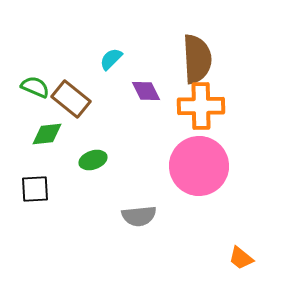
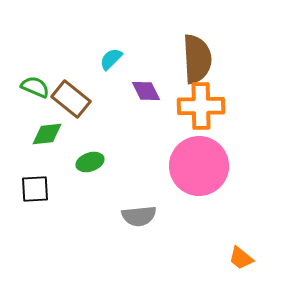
green ellipse: moved 3 px left, 2 px down
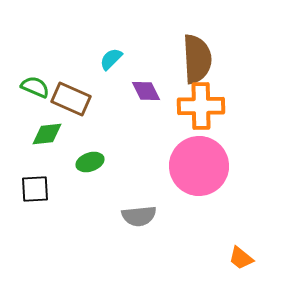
brown rectangle: rotated 15 degrees counterclockwise
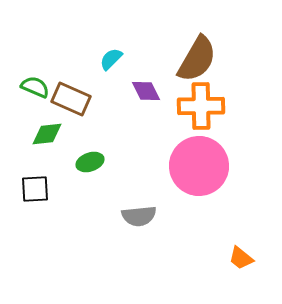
brown semicircle: rotated 33 degrees clockwise
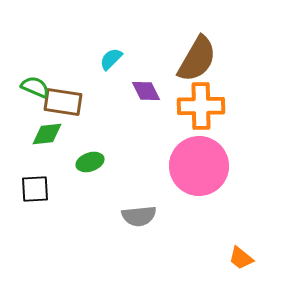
brown rectangle: moved 8 px left, 3 px down; rotated 15 degrees counterclockwise
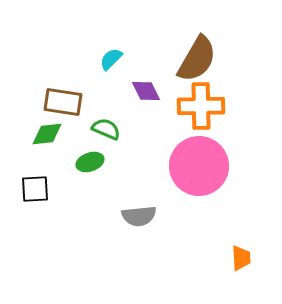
green semicircle: moved 71 px right, 42 px down
orange trapezoid: rotated 132 degrees counterclockwise
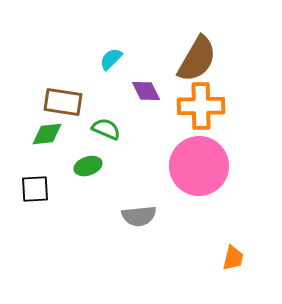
green ellipse: moved 2 px left, 4 px down
orange trapezoid: moved 8 px left; rotated 16 degrees clockwise
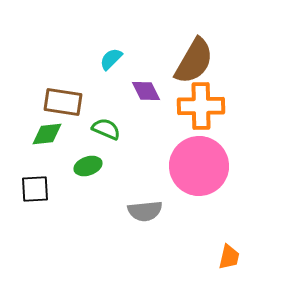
brown semicircle: moved 3 px left, 2 px down
gray semicircle: moved 6 px right, 5 px up
orange trapezoid: moved 4 px left, 1 px up
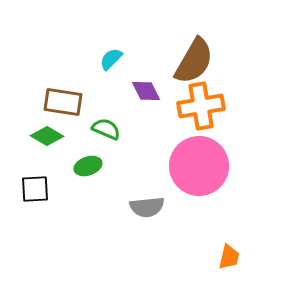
orange cross: rotated 9 degrees counterclockwise
green diamond: moved 2 px down; rotated 36 degrees clockwise
gray semicircle: moved 2 px right, 4 px up
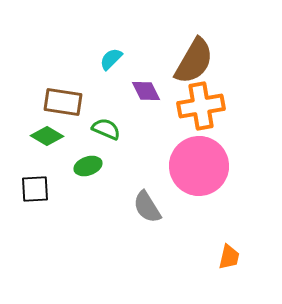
gray semicircle: rotated 64 degrees clockwise
